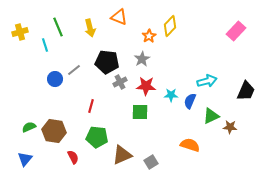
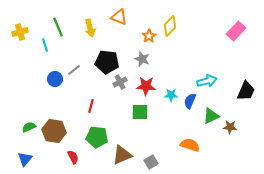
gray star: rotated 21 degrees counterclockwise
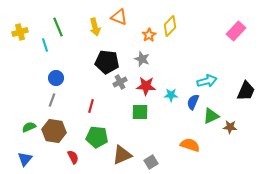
yellow arrow: moved 5 px right, 1 px up
orange star: moved 1 px up
gray line: moved 22 px left, 30 px down; rotated 32 degrees counterclockwise
blue circle: moved 1 px right, 1 px up
blue semicircle: moved 3 px right, 1 px down
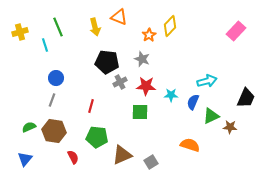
black trapezoid: moved 7 px down
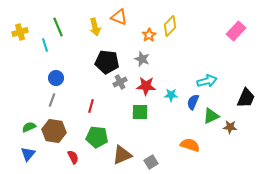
blue triangle: moved 3 px right, 5 px up
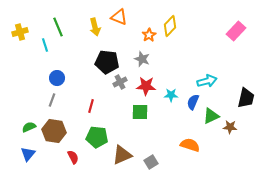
blue circle: moved 1 px right
black trapezoid: rotated 10 degrees counterclockwise
